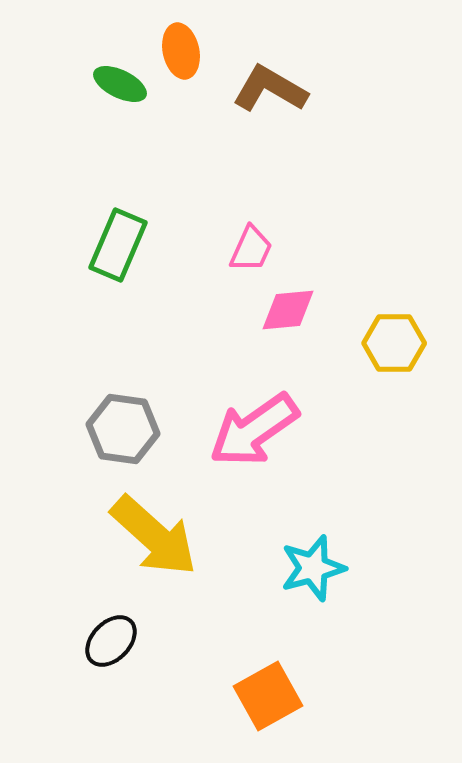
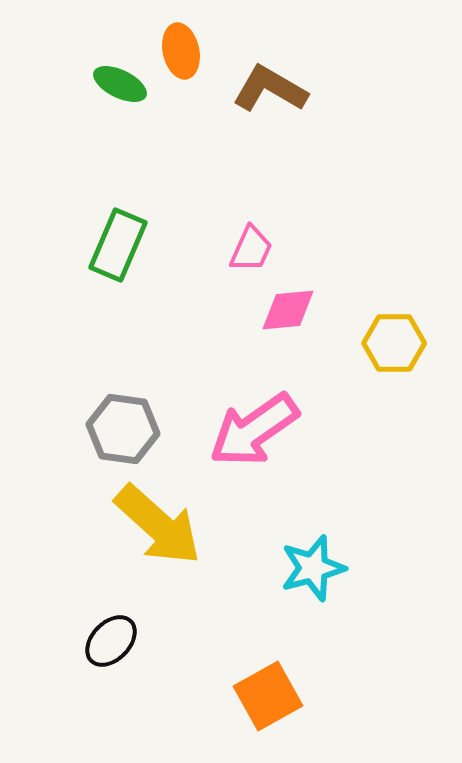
yellow arrow: moved 4 px right, 11 px up
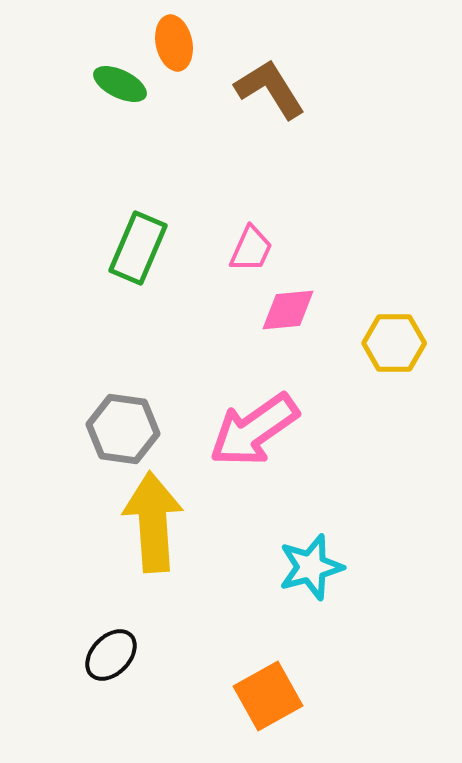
orange ellipse: moved 7 px left, 8 px up
brown L-shape: rotated 28 degrees clockwise
green rectangle: moved 20 px right, 3 px down
yellow arrow: moved 5 px left, 3 px up; rotated 136 degrees counterclockwise
cyan star: moved 2 px left, 1 px up
black ellipse: moved 14 px down
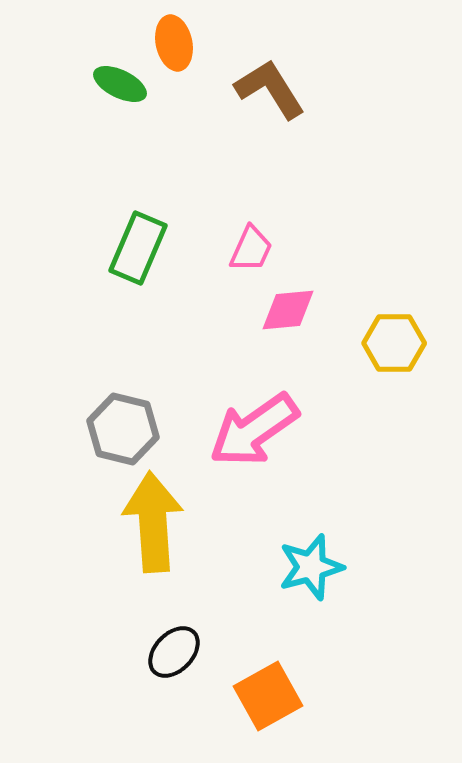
gray hexagon: rotated 6 degrees clockwise
black ellipse: moved 63 px right, 3 px up
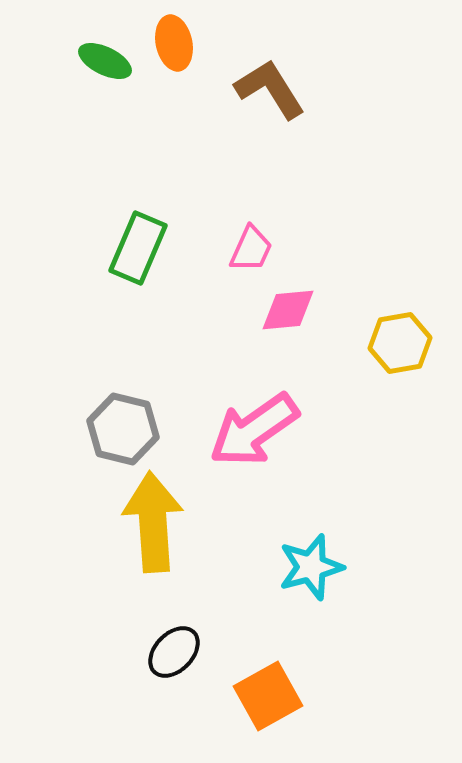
green ellipse: moved 15 px left, 23 px up
yellow hexagon: moved 6 px right; rotated 10 degrees counterclockwise
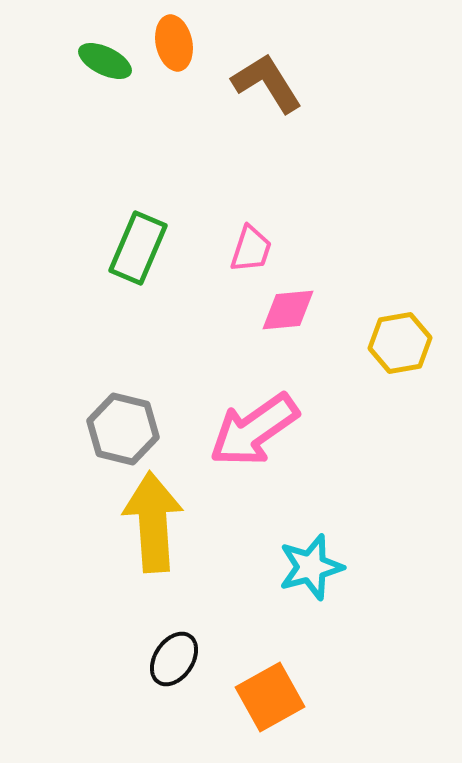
brown L-shape: moved 3 px left, 6 px up
pink trapezoid: rotated 6 degrees counterclockwise
black ellipse: moved 7 px down; rotated 10 degrees counterclockwise
orange square: moved 2 px right, 1 px down
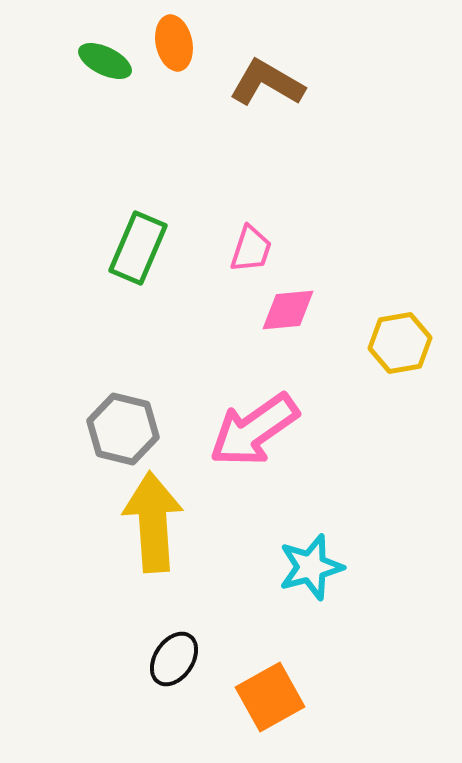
brown L-shape: rotated 28 degrees counterclockwise
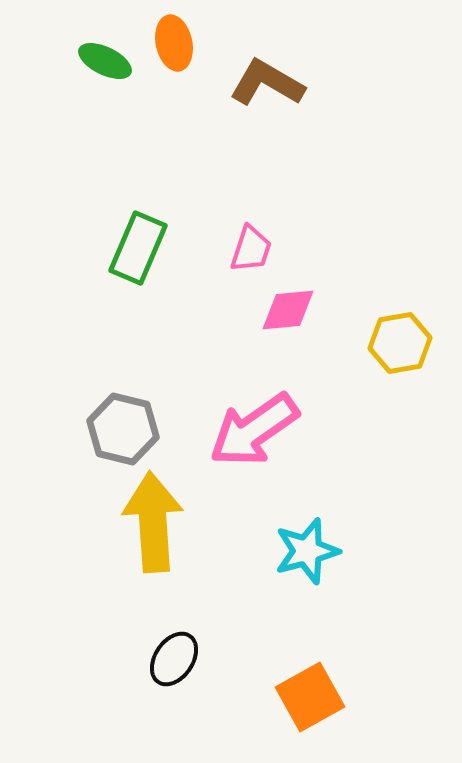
cyan star: moved 4 px left, 16 px up
orange square: moved 40 px right
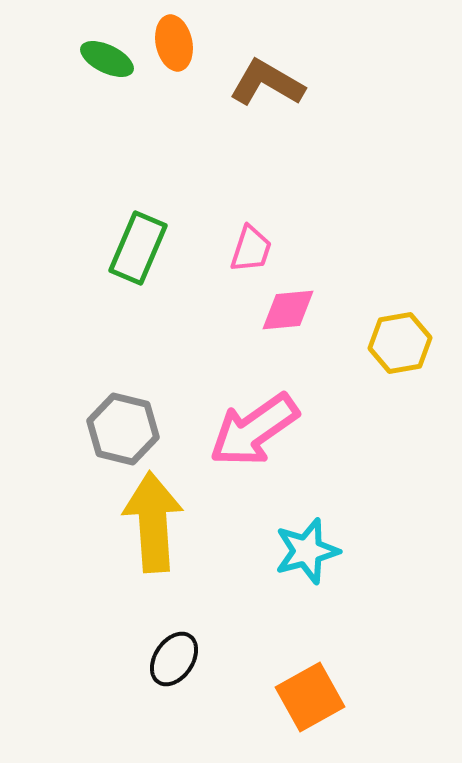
green ellipse: moved 2 px right, 2 px up
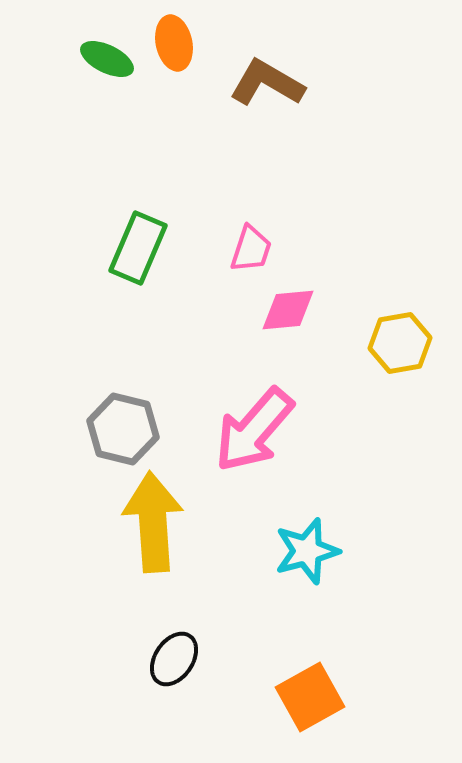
pink arrow: rotated 14 degrees counterclockwise
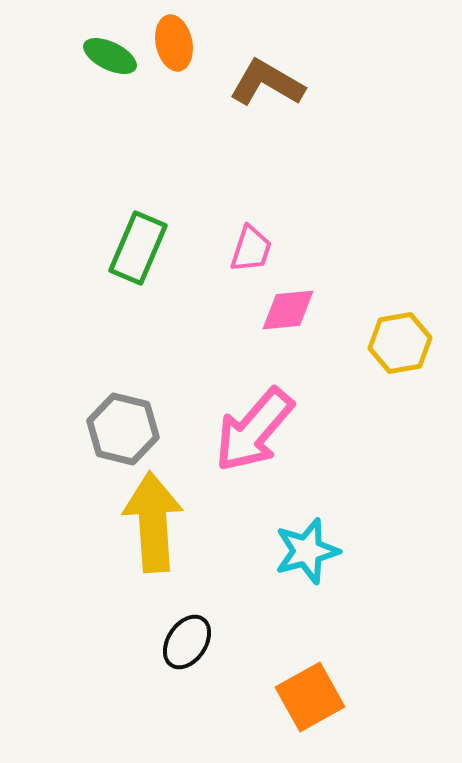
green ellipse: moved 3 px right, 3 px up
black ellipse: moved 13 px right, 17 px up
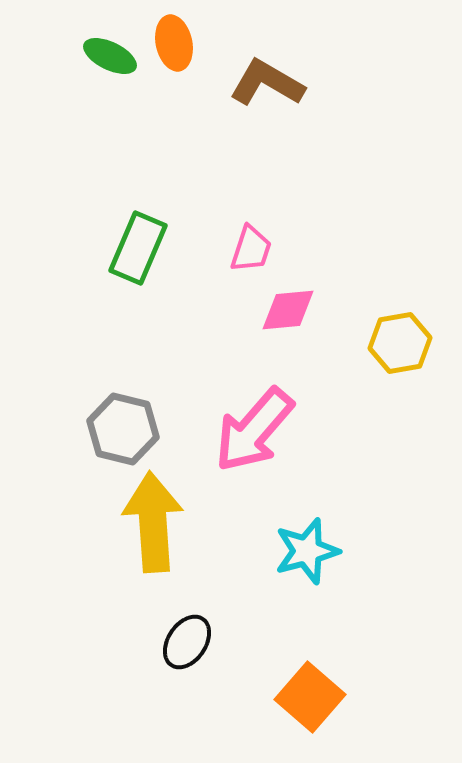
orange square: rotated 20 degrees counterclockwise
